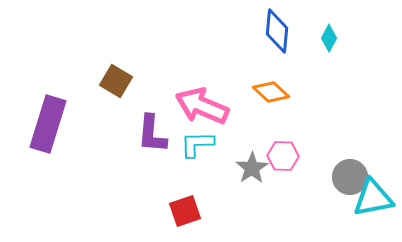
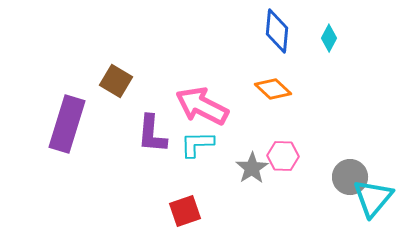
orange diamond: moved 2 px right, 3 px up
pink arrow: rotated 4 degrees clockwise
purple rectangle: moved 19 px right
cyan triangle: rotated 39 degrees counterclockwise
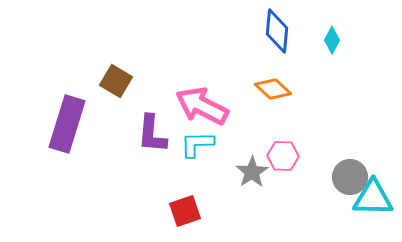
cyan diamond: moved 3 px right, 2 px down
gray star: moved 4 px down
cyan triangle: rotated 51 degrees clockwise
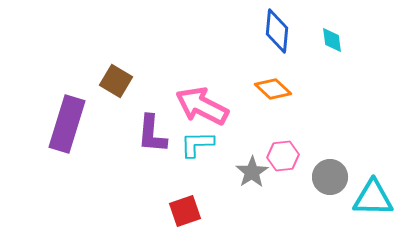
cyan diamond: rotated 36 degrees counterclockwise
pink hexagon: rotated 8 degrees counterclockwise
gray circle: moved 20 px left
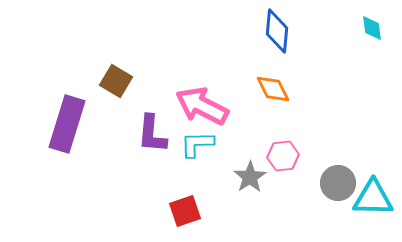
cyan diamond: moved 40 px right, 12 px up
orange diamond: rotated 21 degrees clockwise
gray star: moved 2 px left, 5 px down
gray circle: moved 8 px right, 6 px down
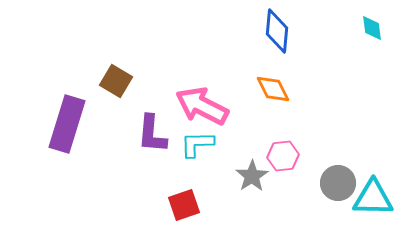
gray star: moved 2 px right, 1 px up
red square: moved 1 px left, 6 px up
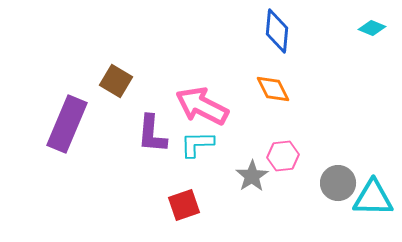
cyan diamond: rotated 60 degrees counterclockwise
purple rectangle: rotated 6 degrees clockwise
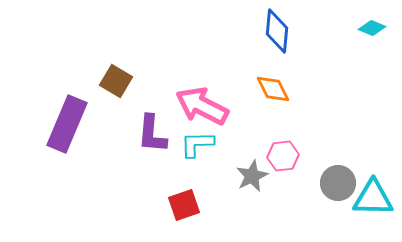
gray star: rotated 8 degrees clockwise
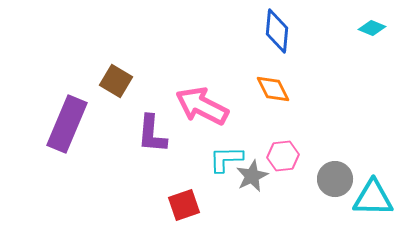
cyan L-shape: moved 29 px right, 15 px down
gray circle: moved 3 px left, 4 px up
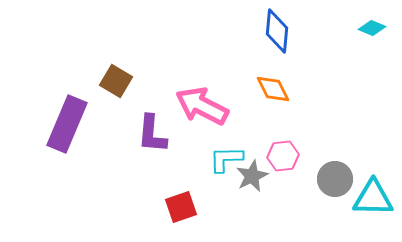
red square: moved 3 px left, 2 px down
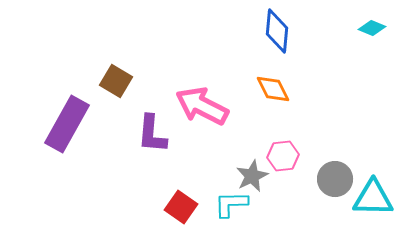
purple rectangle: rotated 6 degrees clockwise
cyan L-shape: moved 5 px right, 45 px down
red square: rotated 36 degrees counterclockwise
